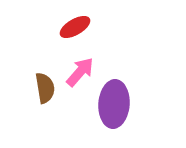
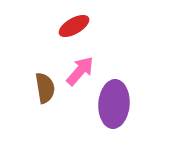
red ellipse: moved 1 px left, 1 px up
pink arrow: moved 1 px up
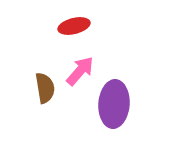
red ellipse: rotated 16 degrees clockwise
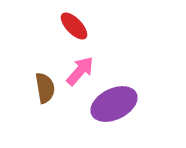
red ellipse: rotated 60 degrees clockwise
purple ellipse: rotated 60 degrees clockwise
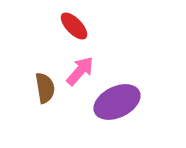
purple ellipse: moved 3 px right, 2 px up
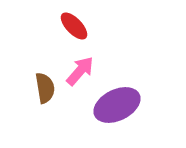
purple ellipse: moved 3 px down
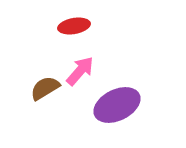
red ellipse: rotated 56 degrees counterclockwise
brown semicircle: rotated 112 degrees counterclockwise
